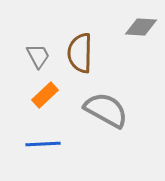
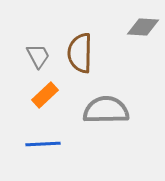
gray diamond: moved 2 px right
gray semicircle: rotated 30 degrees counterclockwise
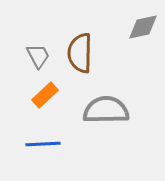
gray diamond: rotated 16 degrees counterclockwise
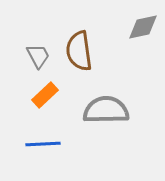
brown semicircle: moved 1 px left, 2 px up; rotated 9 degrees counterclockwise
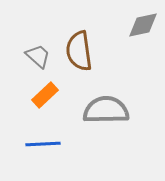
gray diamond: moved 2 px up
gray trapezoid: rotated 20 degrees counterclockwise
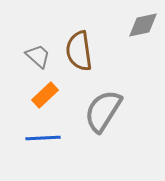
gray semicircle: moved 3 px left, 1 px down; rotated 57 degrees counterclockwise
blue line: moved 6 px up
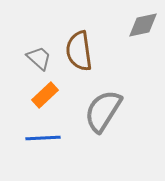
gray trapezoid: moved 1 px right, 2 px down
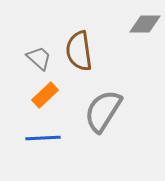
gray diamond: moved 2 px right, 1 px up; rotated 12 degrees clockwise
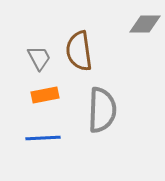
gray trapezoid: rotated 20 degrees clockwise
orange rectangle: rotated 32 degrees clockwise
gray semicircle: moved 1 px left, 1 px up; rotated 150 degrees clockwise
